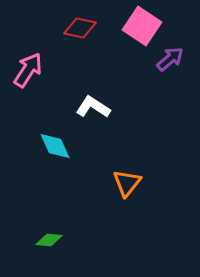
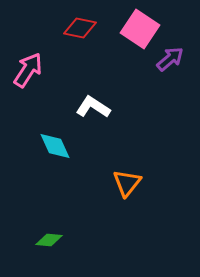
pink square: moved 2 px left, 3 px down
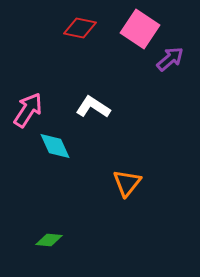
pink arrow: moved 40 px down
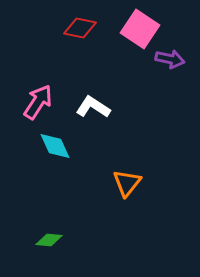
purple arrow: rotated 52 degrees clockwise
pink arrow: moved 10 px right, 8 px up
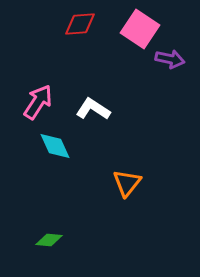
red diamond: moved 4 px up; rotated 16 degrees counterclockwise
white L-shape: moved 2 px down
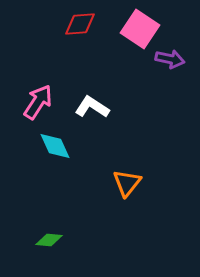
white L-shape: moved 1 px left, 2 px up
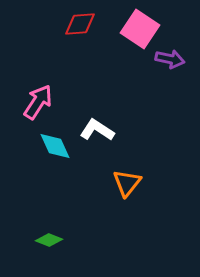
white L-shape: moved 5 px right, 23 px down
green diamond: rotated 16 degrees clockwise
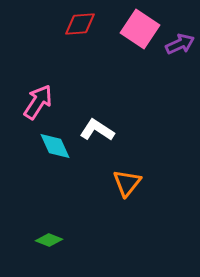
purple arrow: moved 10 px right, 15 px up; rotated 36 degrees counterclockwise
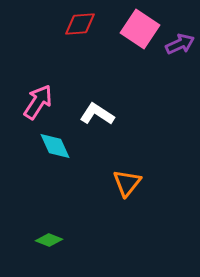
white L-shape: moved 16 px up
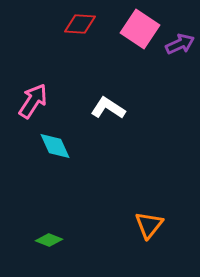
red diamond: rotated 8 degrees clockwise
pink arrow: moved 5 px left, 1 px up
white L-shape: moved 11 px right, 6 px up
orange triangle: moved 22 px right, 42 px down
